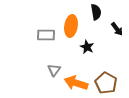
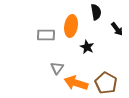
gray triangle: moved 3 px right, 2 px up
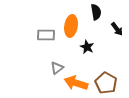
gray triangle: rotated 16 degrees clockwise
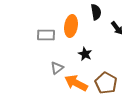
black arrow: moved 1 px up
black star: moved 2 px left, 7 px down
orange arrow: rotated 10 degrees clockwise
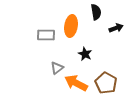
black arrow: moved 1 px left; rotated 72 degrees counterclockwise
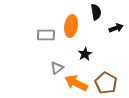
black star: rotated 16 degrees clockwise
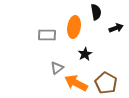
orange ellipse: moved 3 px right, 1 px down
gray rectangle: moved 1 px right
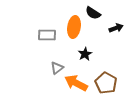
black semicircle: moved 3 px left, 1 px down; rotated 133 degrees clockwise
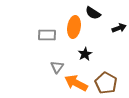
black arrow: moved 3 px right
gray triangle: moved 1 px up; rotated 16 degrees counterclockwise
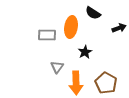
orange ellipse: moved 3 px left
black star: moved 2 px up
orange arrow: rotated 120 degrees counterclockwise
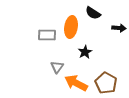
black arrow: rotated 24 degrees clockwise
orange arrow: rotated 120 degrees clockwise
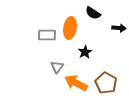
orange ellipse: moved 1 px left, 1 px down
